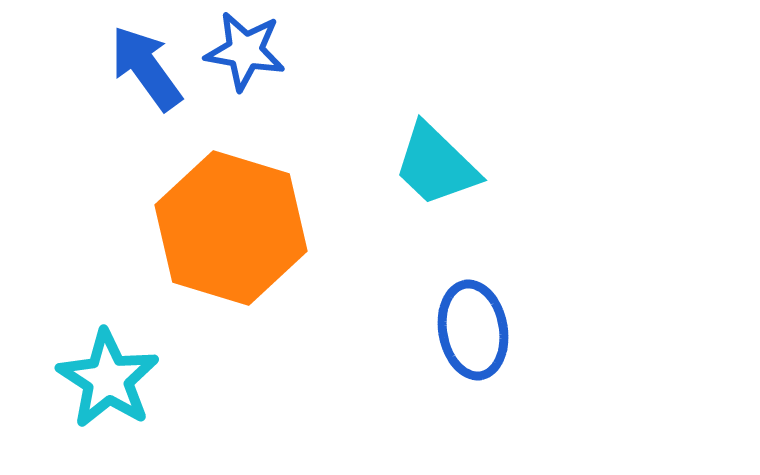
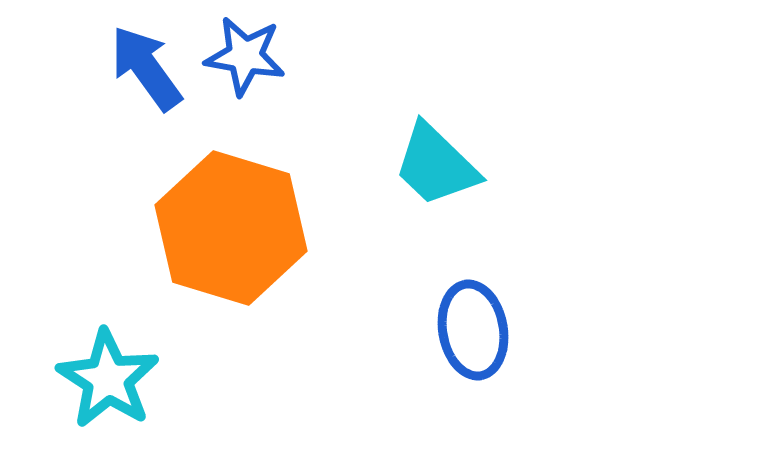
blue star: moved 5 px down
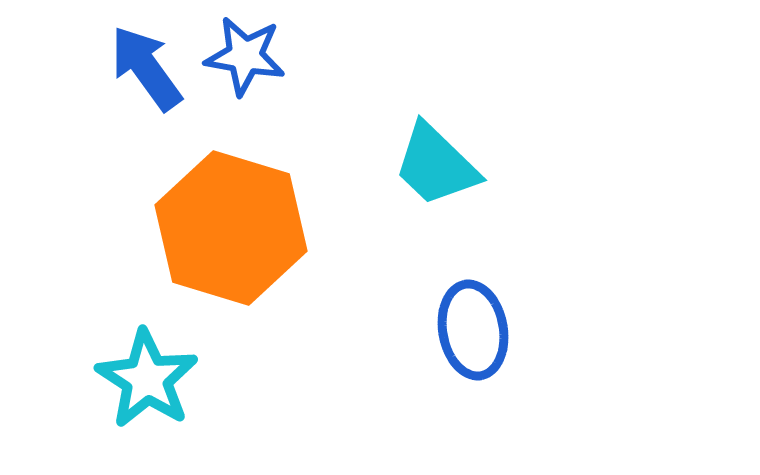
cyan star: moved 39 px right
